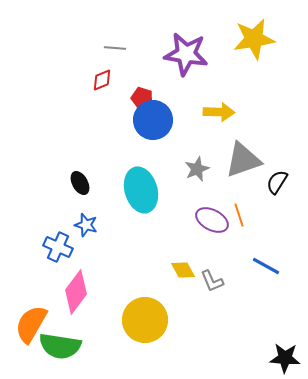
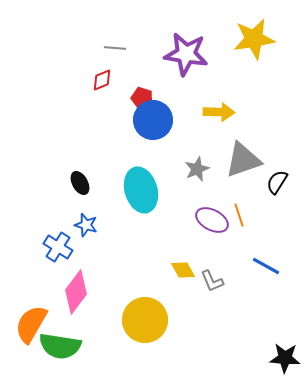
blue cross: rotated 8 degrees clockwise
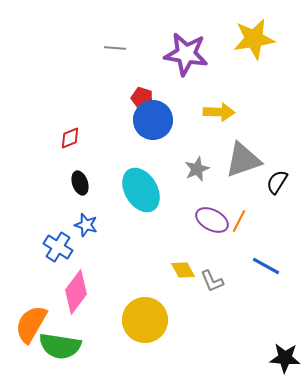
red diamond: moved 32 px left, 58 px down
black ellipse: rotated 10 degrees clockwise
cyan ellipse: rotated 15 degrees counterclockwise
orange line: moved 6 px down; rotated 45 degrees clockwise
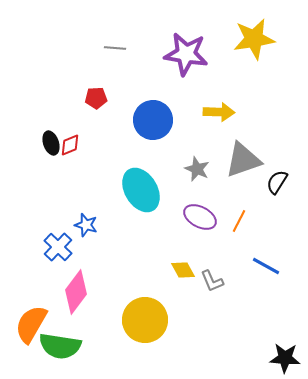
red pentagon: moved 46 px left; rotated 20 degrees counterclockwise
red diamond: moved 7 px down
gray star: rotated 25 degrees counterclockwise
black ellipse: moved 29 px left, 40 px up
purple ellipse: moved 12 px left, 3 px up
blue cross: rotated 12 degrees clockwise
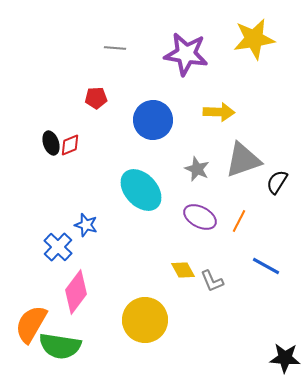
cyan ellipse: rotated 12 degrees counterclockwise
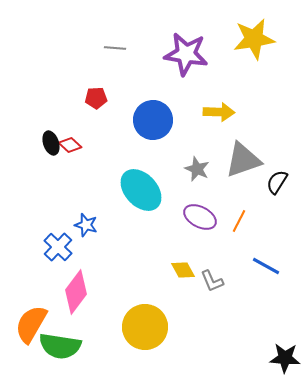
red diamond: rotated 65 degrees clockwise
yellow circle: moved 7 px down
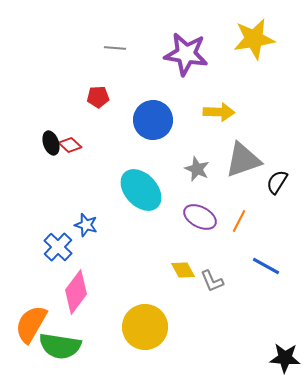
red pentagon: moved 2 px right, 1 px up
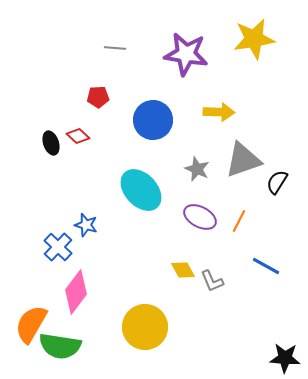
red diamond: moved 8 px right, 9 px up
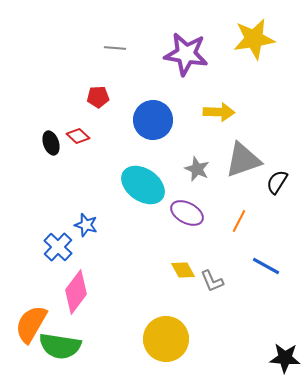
cyan ellipse: moved 2 px right, 5 px up; rotated 12 degrees counterclockwise
purple ellipse: moved 13 px left, 4 px up
yellow circle: moved 21 px right, 12 px down
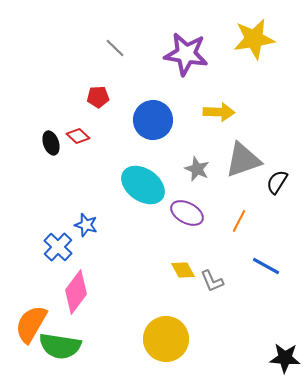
gray line: rotated 40 degrees clockwise
